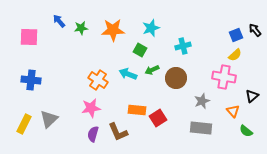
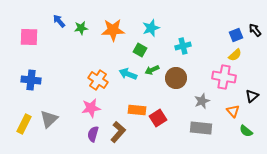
brown L-shape: rotated 115 degrees counterclockwise
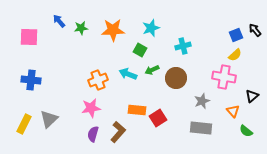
orange cross: rotated 36 degrees clockwise
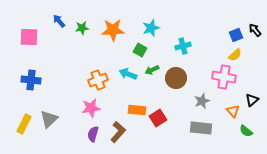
green star: moved 1 px right
black triangle: moved 4 px down
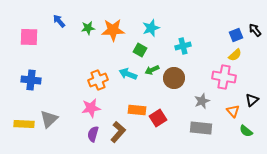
green star: moved 6 px right
brown circle: moved 2 px left
yellow rectangle: rotated 66 degrees clockwise
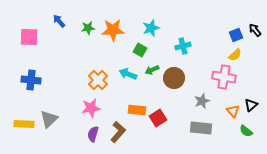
orange cross: rotated 24 degrees counterclockwise
black triangle: moved 1 px left, 5 px down
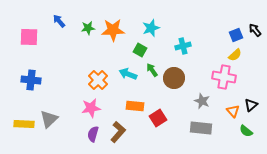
green arrow: rotated 80 degrees clockwise
gray star: rotated 28 degrees counterclockwise
orange rectangle: moved 2 px left, 4 px up
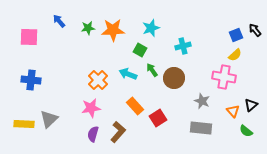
orange rectangle: rotated 42 degrees clockwise
